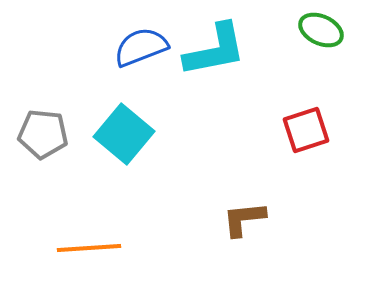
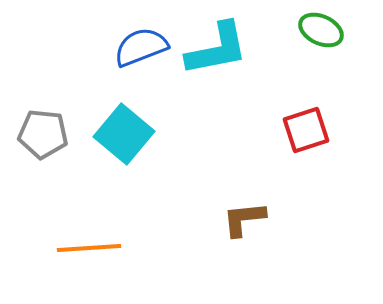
cyan L-shape: moved 2 px right, 1 px up
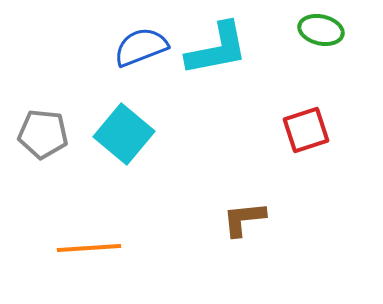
green ellipse: rotated 12 degrees counterclockwise
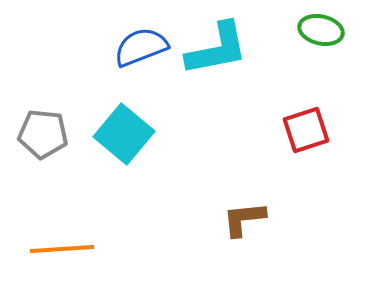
orange line: moved 27 px left, 1 px down
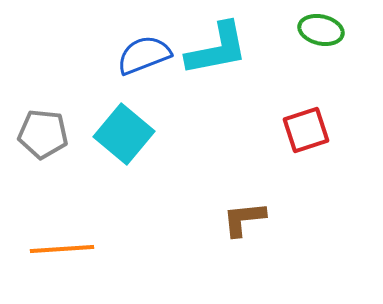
blue semicircle: moved 3 px right, 8 px down
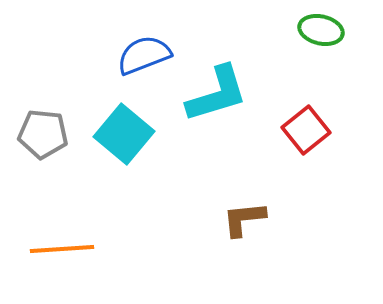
cyan L-shape: moved 45 px down; rotated 6 degrees counterclockwise
red square: rotated 21 degrees counterclockwise
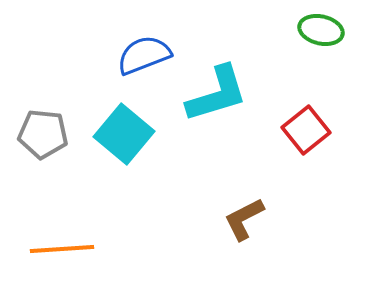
brown L-shape: rotated 21 degrees counterclockwise
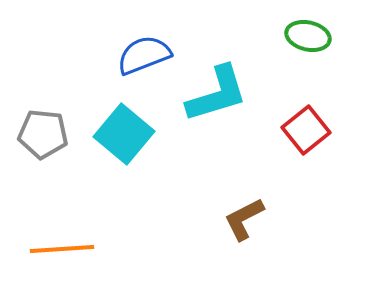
green ellipse: moved 13 px left, 6 px down
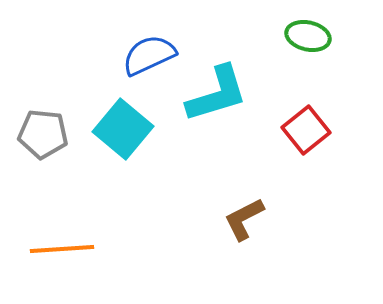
blue semicircle: moved 5 px right; rotated 4 degrees counterclockwise
cyan square: moved 1 px left, 5 px up
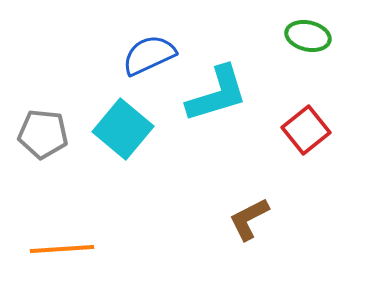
brown L-shape: moved 5 px right
